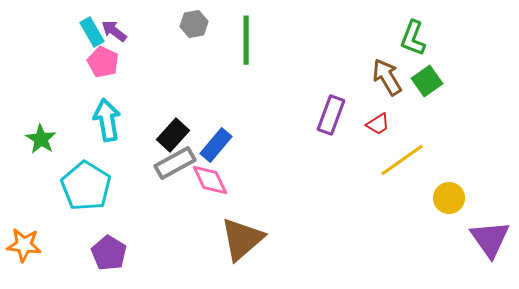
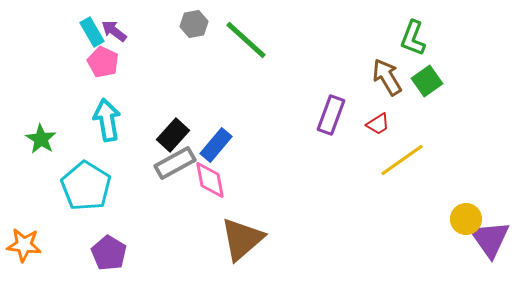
green line: rotated 48 degrees counterclockwise
pink diamond: rotated 15 degrees clockwise
yellow circle: moved 17 px right, 21 px down
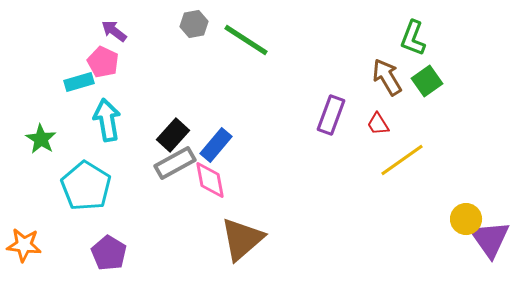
cyan rectangle: moved 13 px left, 50 px down; rotated 76 degrees counterclockwise
green line: rotated 9 degrees counterclockwise
red trapezoid: rotated 90 degrees clockwise
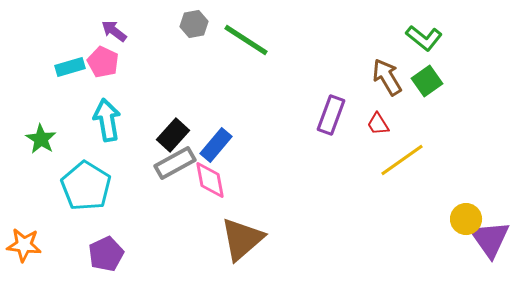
green L-shape: moved 11 px right; rotated 72 degrees counterclockwise
cyan rectangle: moved 9 px left, 15 px up
purple pentagon: moved 3 px left, 1 px down; rotated 16 degrees clockwise
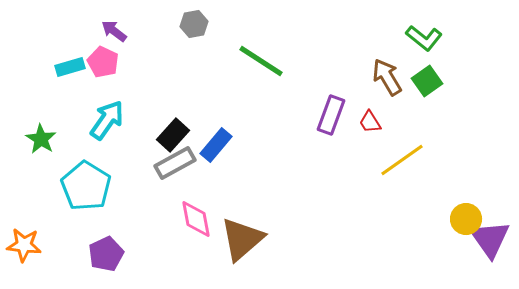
green line: moved 15 px right, 21 px down
cyan arrow: rotated 45 degrees clockwise
red trapezoid: moved 8 px left, 2 px up
pink diamond: moved 14 px left, 39 px down
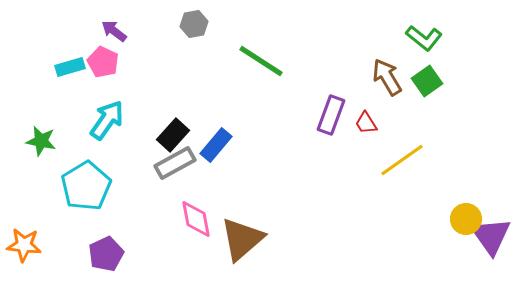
red trapezoid: moved 4 px left, 1 px down
green star: moved 2 px down; rotated 20 degrees counterclockwise
cyan pentagon: rotated 9 degrees clockwise
purple triangle: moved 1 px right, 3 px up
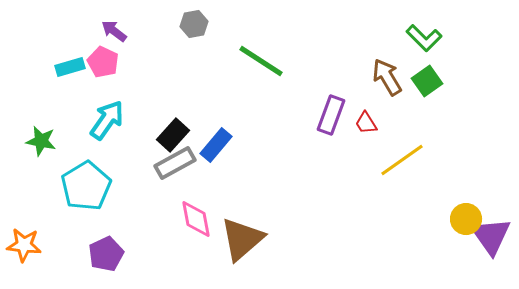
green L-shape: rotated 6 degrees clockwise
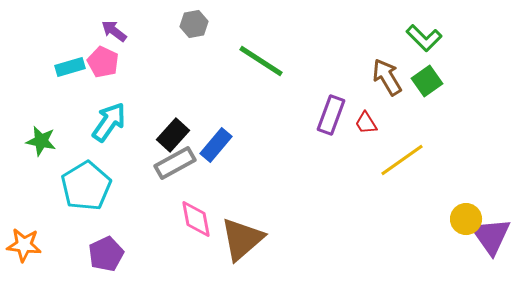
cyan arrow: moved 2 px right, 2 px down
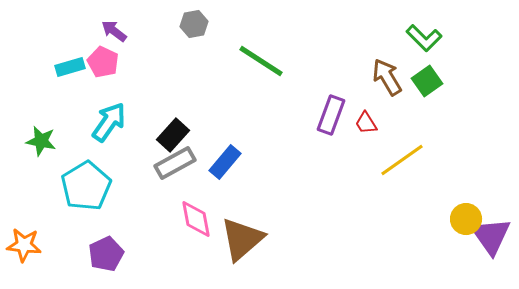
blue rectangle: moved 9 px right, 17 px down
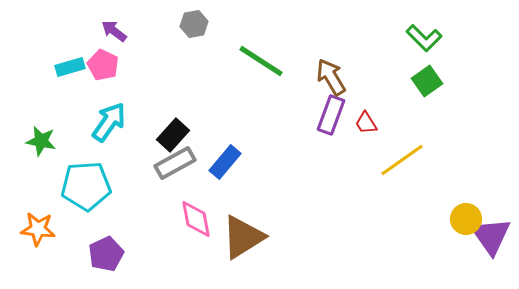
pink pentagon: moved 3 px down
brown arrow: moved 56 px left
cyan pentagon: rotated 27 degrees clockwise
brown triangle: moved 1 px right, 2 px up; rotated 9 degrees clockwise
orange star: moved 14 px right, 16 px up
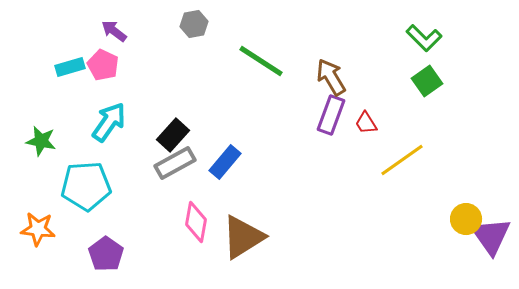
pink diamond: moved 3 px down; rotated 21 degrees clockwise
purple pentagon: rotated 12 degrees counterclockwise
